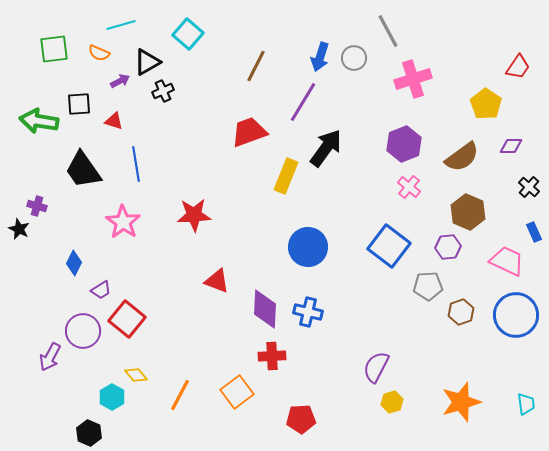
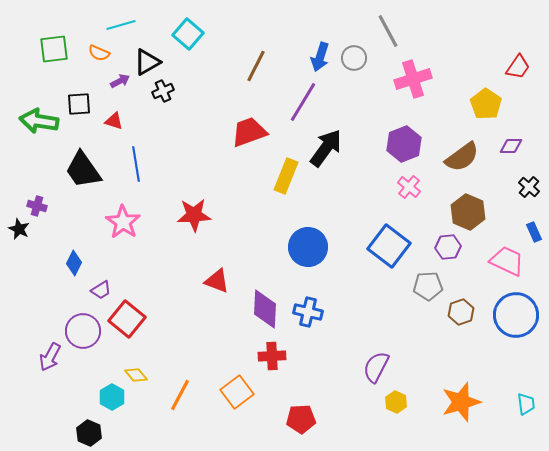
yellow hexagon at (392, 402): moved 4 px right; rotated 20 degrees counterclockwise
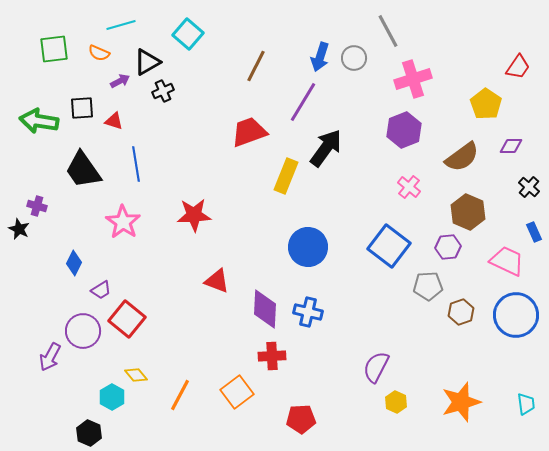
black square at (79, 104): moved 3 px right, 4 px down
purple hexagon at (404, 144): moved 14 px up
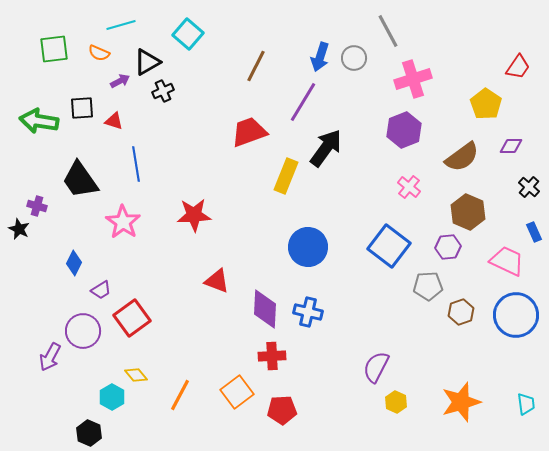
black trapezoid at (83, 170): moved 3 px left, 10 px down
red square at (127, 319): moved 5 px right, 1 px up; rotated 15 degrees clockwise
red pentagon at (301, 419): moved 19 px left, 9 px up
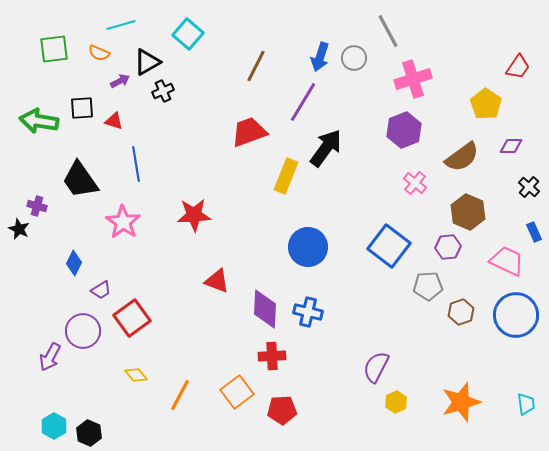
pink cross at (409, 187): moved 6 px right, 4 px up
cyan hexagon at (112, 397): moved 58 px left, 29 px down
yellow hexagon at (396, 402): rotated 10 degrees clockwise
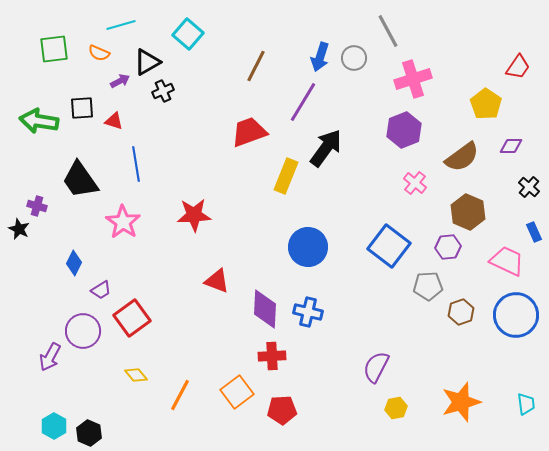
yellow hexagon at (396, 402): moved 6 px down; rotated 15 degrees clockwise
